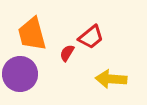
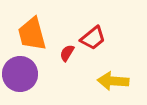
red trapezoid: moved 2 px right, 1 px down
yellow arrow: moved 2 px right, 2 px down
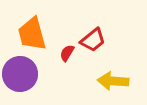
red trapezoid: moved 2 px down
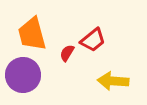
purple circle: moved 3 px right, 1 px down
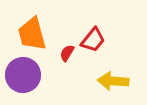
red trapezoid: rotated 12 degrees counterclockwise
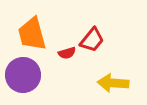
red trapezoid: moved 1 px left
red semicircle: rotated 138 degrees counterclockwise
yellow arrow: moved 2 px down
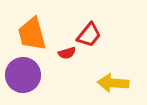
red trapezoid: moved 3 px left, 5 px up
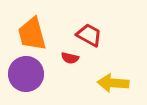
red trapezoid: rotated 100 degrees counterclockwise
red semicircle: moved 3 px right, 5 px down; rotated 30 degrees clockwise
purple circle: moved 3 px right, 1 px up
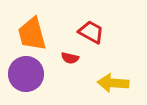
red trapezoid: moved 2 px right, 3 px up
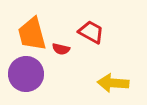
red semicircle: moved 9 px left, 9 px up
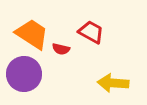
orange trapezoid: rotated 138 degrees clockwise
purple circle: moved 2 px left
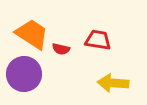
red trapezoid: moved 7 px right, 8 px down; rotated 20 degrees counterclockwise
